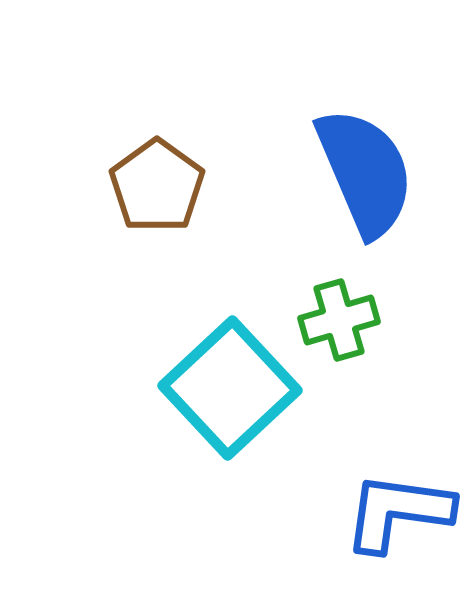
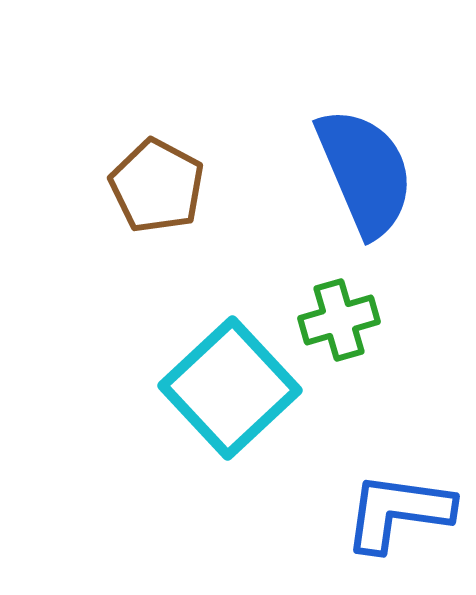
brown pentagon: rotated 8 degrees counterclockwise
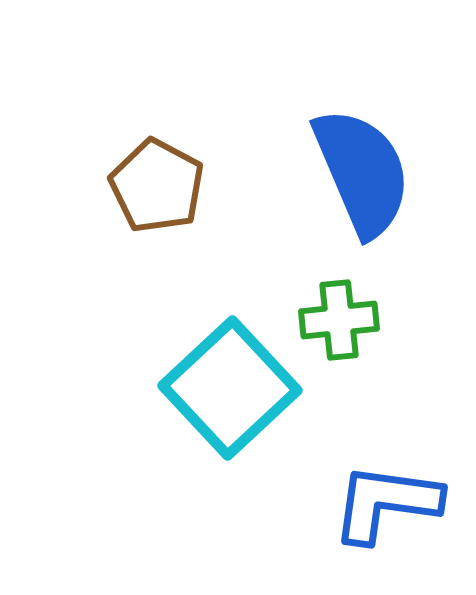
blue semicircle: moved 3 px left
green cross: rotated 10 degrees clockwise
blue L-shape: moved 12 px left, 9 px up
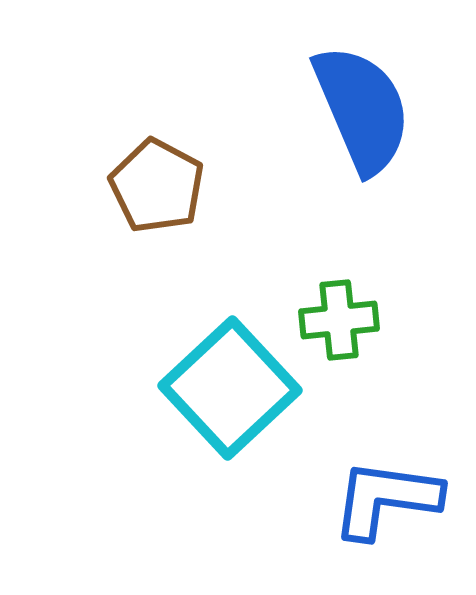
blue semicircle: moved 63 px up
blue L-shape: moved 4 px up
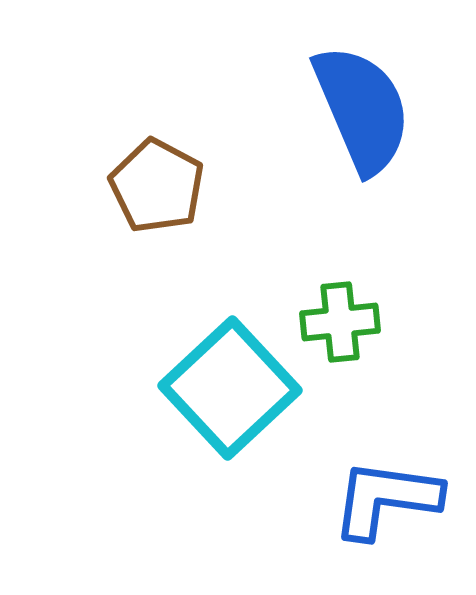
green cross: moved 1 px right, 2 px down
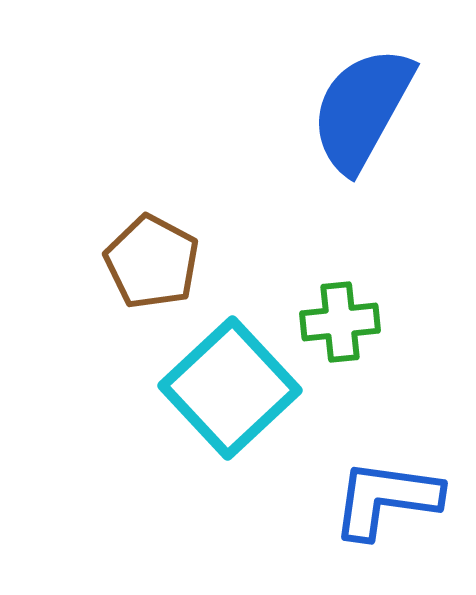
blue semicircle: rotated 128 degrees counterclockwise
brown pentagon: moved 5 px left, 76 px down
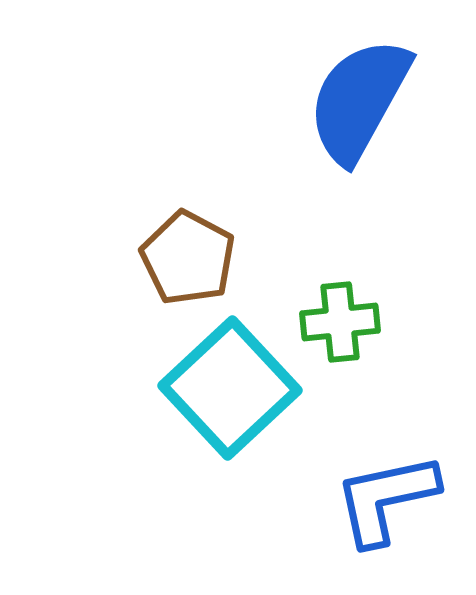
blue semicircle: moved 3 px left, 9 px up
brown pentagon: moved 36 px right, 4 px up
blue L-shape: rotated 20 degrees counterclockwise
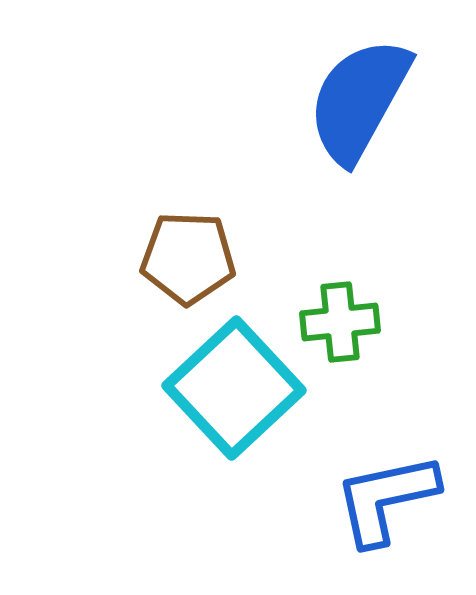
brown pentagon: rotated 26 degrees counterclockwise
cyan square: moved 4 px right
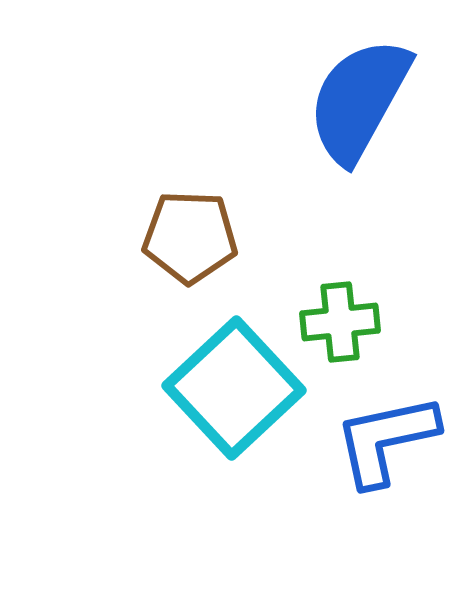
brown pentagon: moved 2 px right, 21 px up
blue L-shape: moved 59 px up
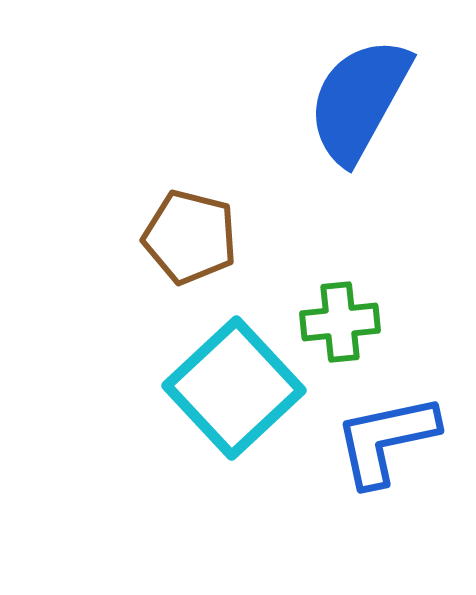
brown pentagon: rotated 12 degrees clockwise
